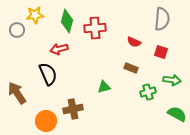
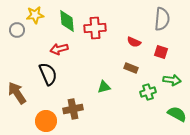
green diamond: rotated 20 degrees counterclockwise
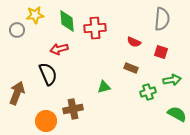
green arrow: rotated 18 degrees counterclockwise
brown arrow: rotated 55 degrees clockwise
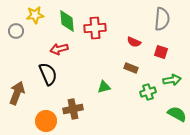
gray circle: moved 1 px left, 1 px down
